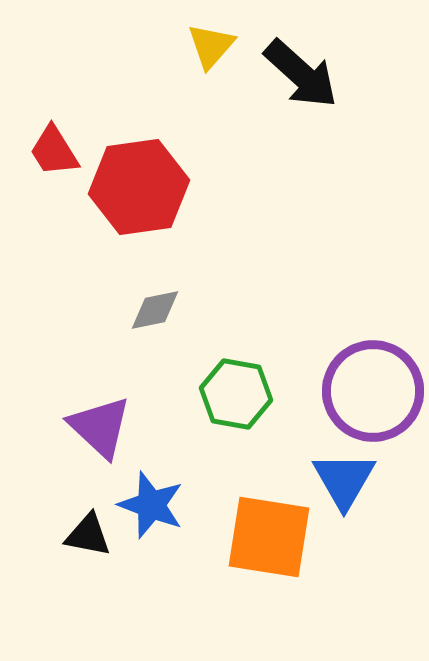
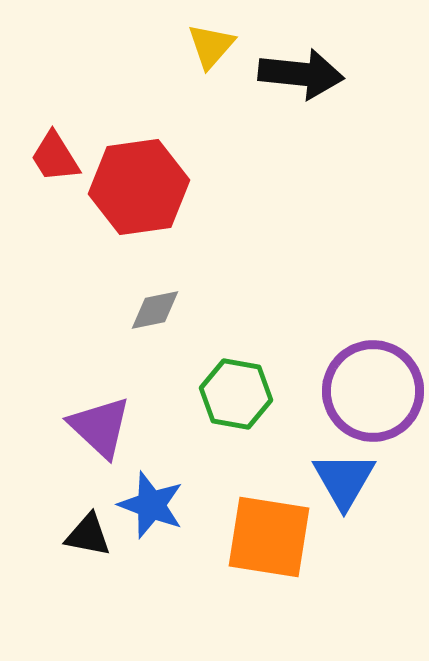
black arrow: rotated 36 degrees counterclockwise
red trapezoid: moved 1 px right, 6 px down
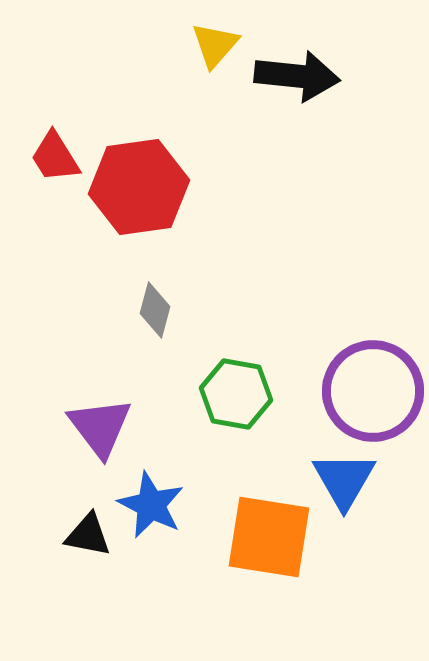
yellow triangle: moved 4 px right, 1 px up
black arrow: moved 4 px left, 2 px down
gray diamond: rotated 64 degrees counterclockwise
purple triangle: rotated 10 degrees clockwise
blue star: rotated 6 degrees clockwise
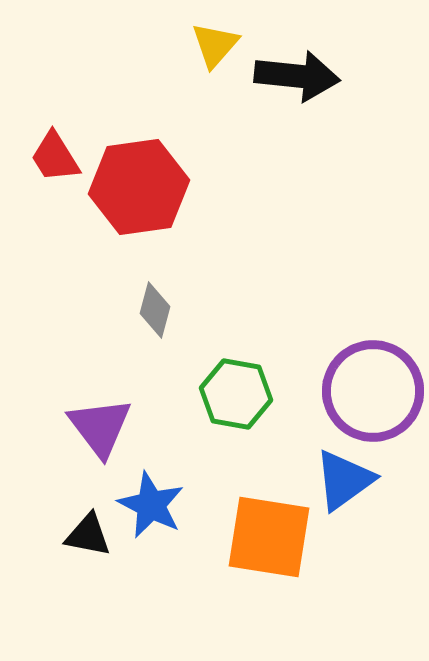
blue triangle: rotated 24 degrees clockwise
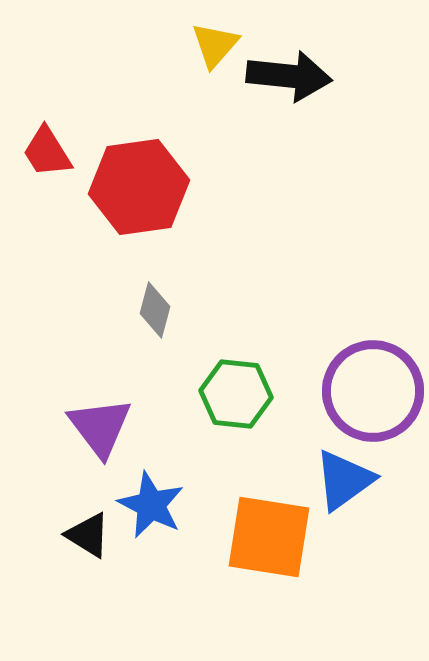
black arrow: moved 8 px left
red trapezoid: moved 8 px left, 5 px up
green hexagon: rotated 4 degrees counterclockwise
black triangle: rotated 21 degrees clockwise
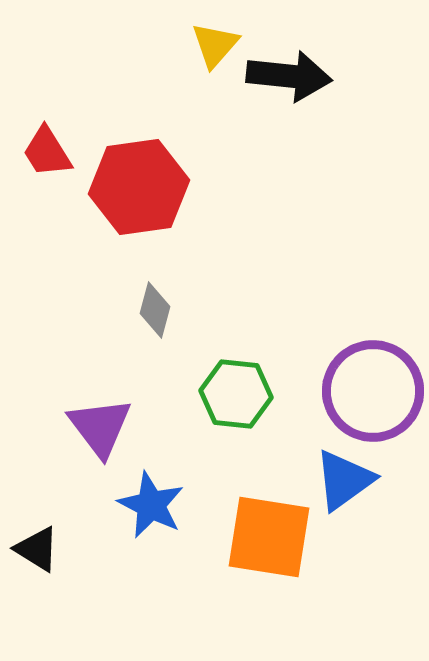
black triangle: moved 51 px left, 14 px down
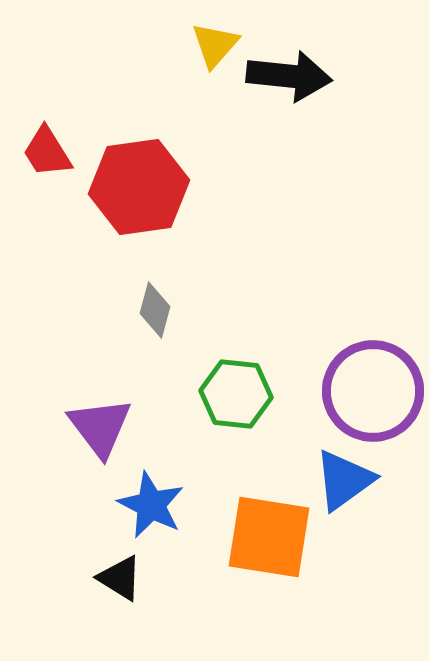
black triangle: moved 83 px right, 29 px down
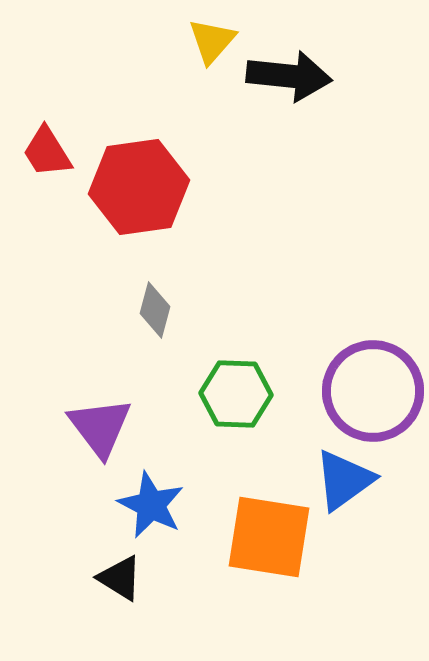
yellow triangle: moved 3 px left, 4 px up
green hexagon: rotated 4 degrees counterclockwise
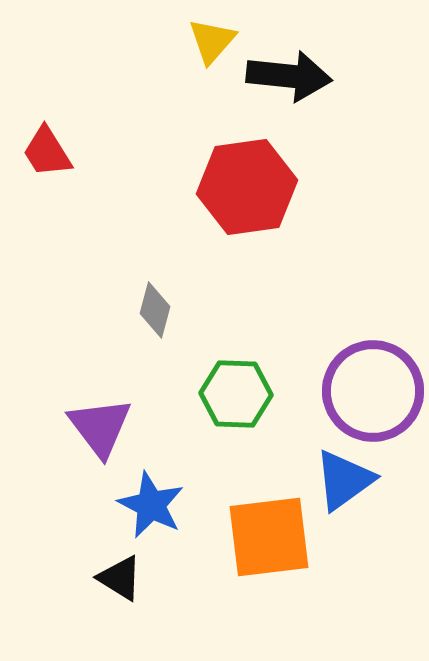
red hexagon: moved 108 px right
orange square: rotated 16 degrees counterclockwise
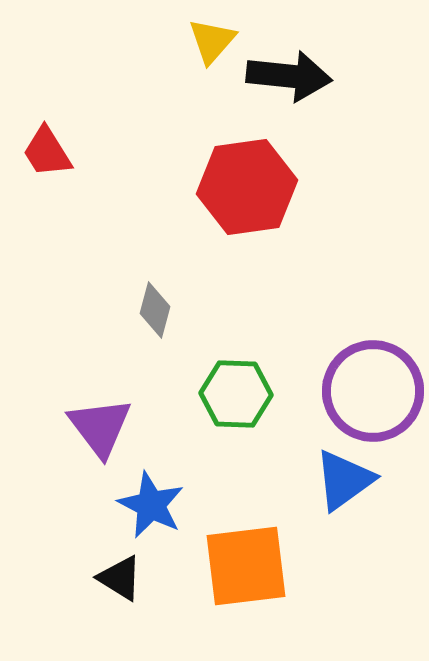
orange square: moved 23 px left, 29 px down
